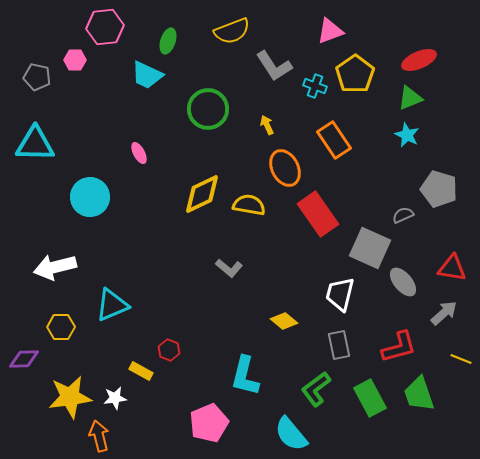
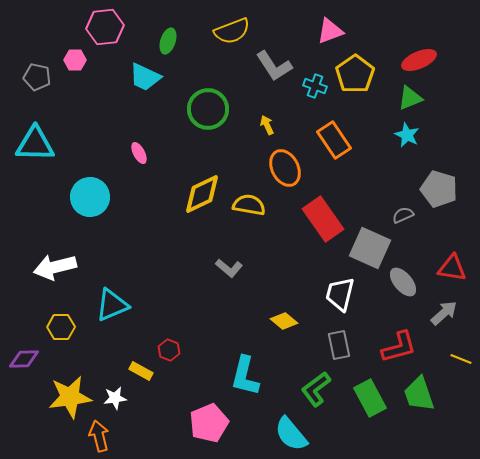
cyan trapezoid at (147, 75): moved 2 px left, 2 px down
red rectangle at (318, 214): moved 5 px right, 5 px down
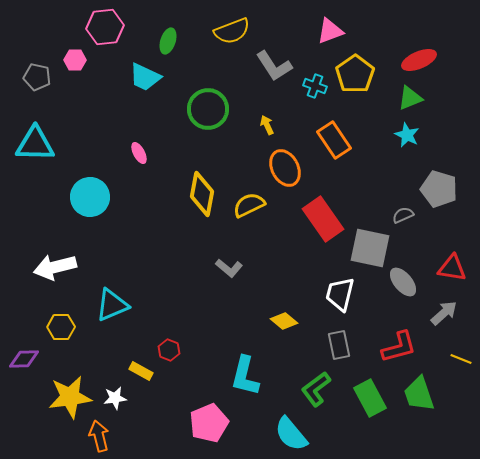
yellow diamond at (202, 194): rotated 54 degrees counterclockwise
yellow semicircle at (249, 205): rotated 36 degrees counterclockwise
gray square at (370, 248): rotated 12 degrees counterclockwise
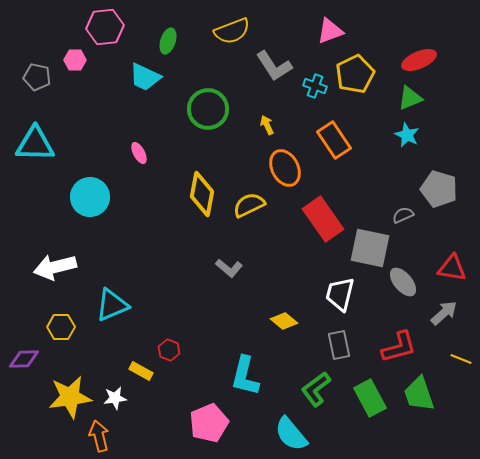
yellow pentagon at (355, 74): rotated 9 degrees clockwise
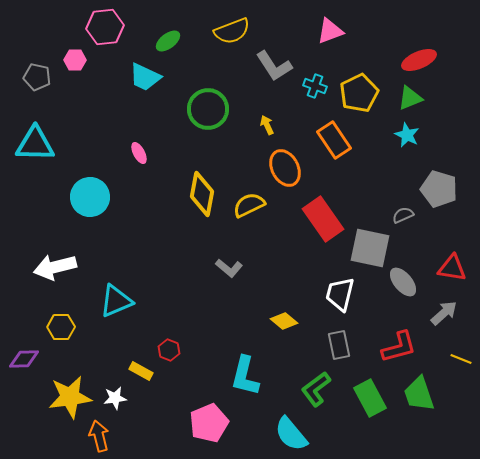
green ellipse at (168, 41): rotated 35 degrees clockwise
yellow pentagon at (355, 74): moved 4 px right, 19 px down
cyan triangle at (112, 305): moved 4 px right, 4 px up
